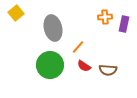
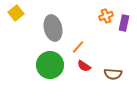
orange cross: moved 1 px right, 1 px up; rotated 16 degrees counterclockwise
purple rectangle: moved 1 px up
brown semicircle: moved 5 px right, 4 px down
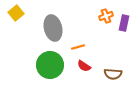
orange line: rotated 32 degrees clockwise
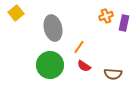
orange line: moved 1 px right; rotated 40 degrees counterclockwise
